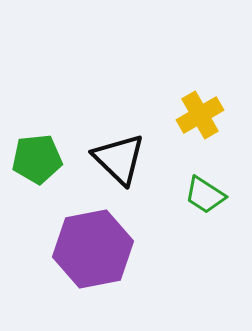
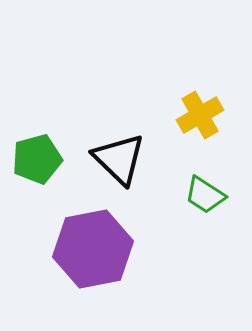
green pentagon: rotated 9 degrees counterclockwise
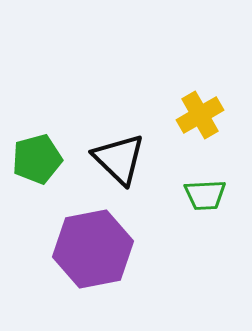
green trapezoid: rotated 36 degrees counterclockwise
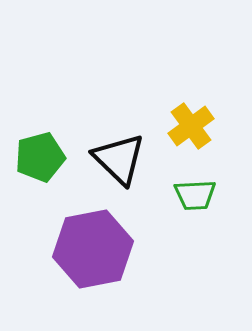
yellow cross: moved 9 px left, 11 px down; rotated 6 degrees counterclockwise
green pentagon: moved 3 px right, 2 px up
green trapezoid: moved 10 px left
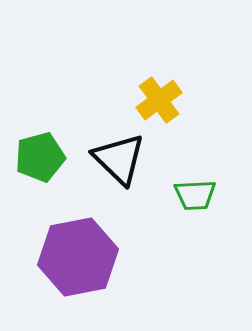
yellow cross: moved 32 px left, 26 px up
purple hexagon: moved 15 px left, 8 px down
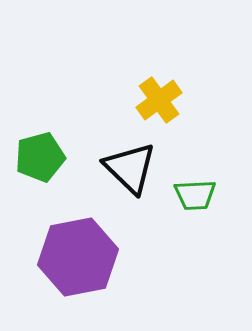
black triangle: moved 11 px right, 9 px down
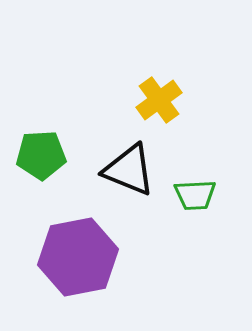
green pentagon: moved 1 px right, 2 px up; rotated 12 degrees clockwise
black triangle: moved 1 px left, 2 px down; rotated 22 degrees counterclockwise
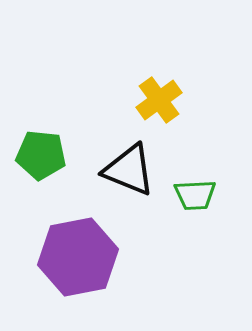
green pentagon: rotated 9 degrees clockwise
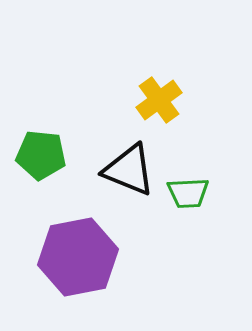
green trapezoid: moved 7 px left, 2 px up
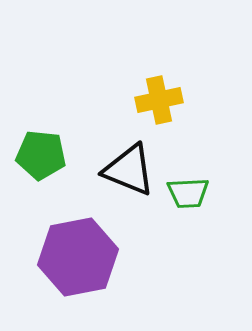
yellow cross: rotated 24 degrees clockwise
